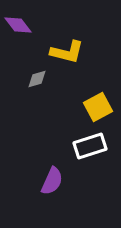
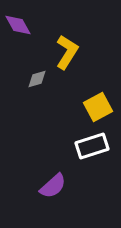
purple diamond: rotated 8 degrees clockwise
yellow L-shape: rotated 72 degrees counterclockwise
white rectangle: moved 2 px right
purple semicircle: moved 1 px right, 5 px down; rotated 24 degrees clockwise
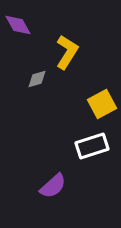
yellow square: moved 4 px right, 3 px up
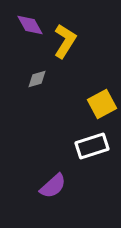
purple diamond: moved 12 px right
yellow L-shape: moved 2 px left, 11 px up
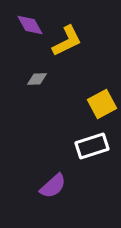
yellow L-shape: moved 2 px right; rotated 32 degrees clockwise
gray diamond: rotated 15 degrees clockwise
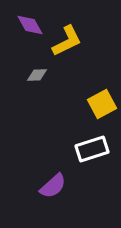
gray diamond: moved 4 px up
white rectangle: moved 3 px down
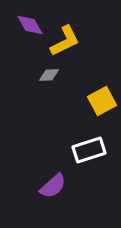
yellow L-shape: moved 2 px left
gray diamond: moved 12 px right
yellow square: moved 3 px up
white rectangle: moved 3 px left, 1 px down
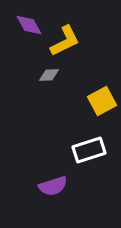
purple diamond: moved 1 px left
purple semicircle: rotated 24 degrees clockwise
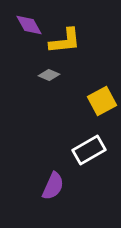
yellow L-shape: rotated 20 degrees clockwise
gray diamond: rotated 25 degrees clockwise
white rectangle: rotated 12 degrees counterclockwise
purple semicircle: rotated 48 degrees counterclockwise
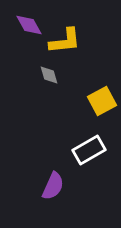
gray diamond: rotated 50 degrees clockwise
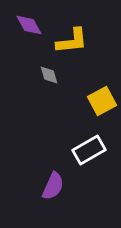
yellow L-shape: moved 7 px right
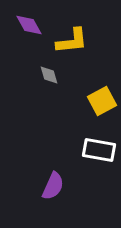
white rectangle: moved 10 px right; rotated 40 degrees clockwise
